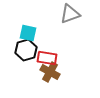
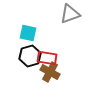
black hexagon: moved 4 px right, 6 px down
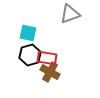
black hexagon: moved 1 px up
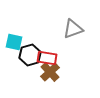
gray triangle: moved 3 px right, 15 px down
cyan square: moved 14 px left, 9 px down
brown cross: rotated 18 degrees clockwise
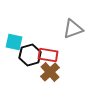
red rectangle: moved 1 px right, 3 px up
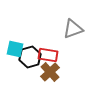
cyan square: moved 1 px right, 7 px down
black hexagon: moved 2 px down
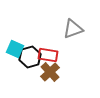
cyan square: rotated 12 degrees clockwise
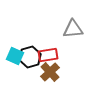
gray triangle: rotated 15 degrees clockwise
cyan square: moved 7 px down
red rectangle: rotated 18 degrees counterclockwise
